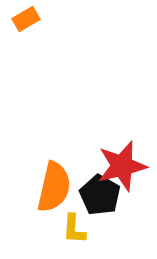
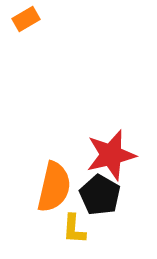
red star: moved 11 px left, 11 px up
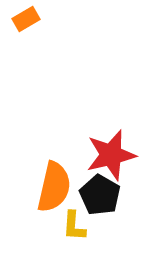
yellow L-shape: moved 3 px up
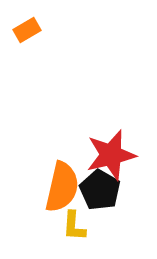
orange rectangle: moved 1 px right, 11 px down
orange semicircle: moved 8 px right
black pentagon: moved 5 px up
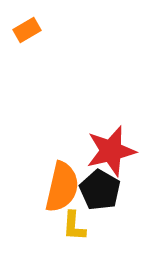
red star: moved 4 px up
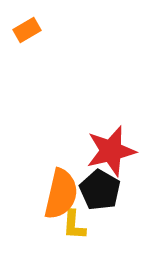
orange semicircle: moved 1 px left, 7 px down
yellow L-shape: moved 1 px up
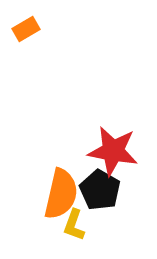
orange rectangle: moved 1 px left, 1 px up
red star: moved 2 px right; rotated 24 degrees clockwise
yellow L-shape: rotated 16 degrees clockwise
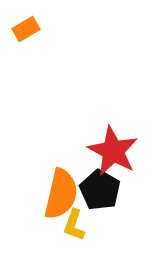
red star: rotated 18 degrees clockwise
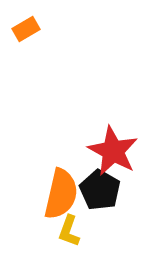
yellow L-shape: moved 5 px left, 6 px down
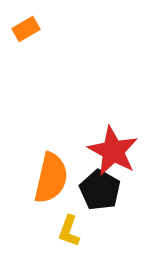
orange semicircle: moved 10 px left, 16 px up
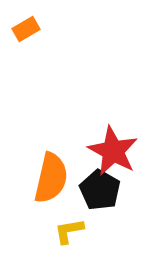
yellow L-shape: rotated 60 degrees clockwise
